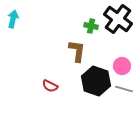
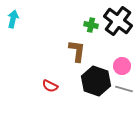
black cross: moved 2 px down
green cross: moved 1 px up
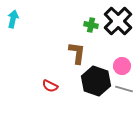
black cross: rotated 8 degrees clockwise
brown L-shape: moved 2 px down
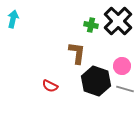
gray line: moved 1 px right
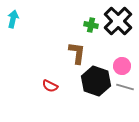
gray line: moved 2 px up
